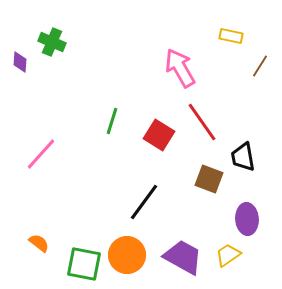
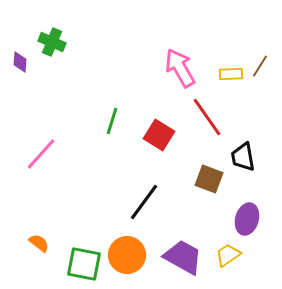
yellow rectangle: moved 38 px down; rotated 15 degrees counterclockwise
red line: moved 5 px right, 5 px up
purple ellipse: rotated 20 degrees clockwise
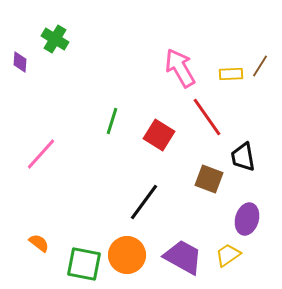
green cross: moved 3 px right, 3 px up; rotated 8 degrees clockwise
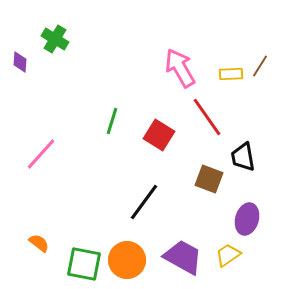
orange circle: moved 5 px down
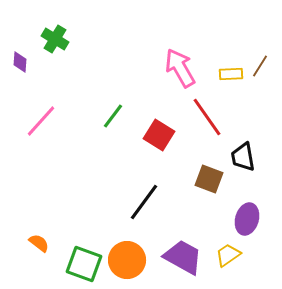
green line: moved 1 px right, 5 px up; rotated 20 degrees clockwise
pink line: moved 33 px up
green square: rotated 9 degrees clockwise
